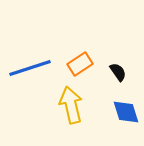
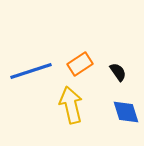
blue line: moved 1 px right, 3 px down
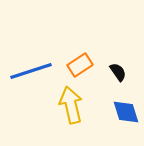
orange rectangle: moved 1 px down
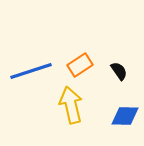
black semicircle: moved 1 px right, 1 px up
blue diamond: moved 1 px left, 4 px down; rotated 72 degrees counterclockwise
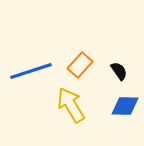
orange rectangle: rotated 15 degrees counterclockwise
yellow arrow: rotated 18 degrees counterclockwise
blue diamond: moved 10 px up
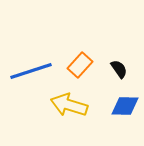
black semicircle: moved 2 px up
yellow arrow: moved 2 px left; rotated 42 degrees counterclockwise
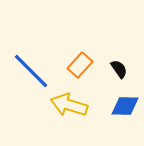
blue line: rotated 63 degrees clockwise
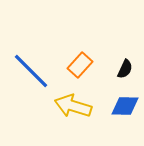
black semicircle: moved 6 px right; rotated 60 degrees clockwise
yellow arrow: moved 4 px right, 1 px down
